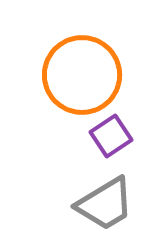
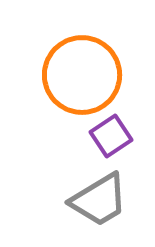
gray trapezoid: moved 6 px left, 4 px up
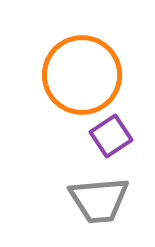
gray trapezoid: rotated 26 degrees clockwise
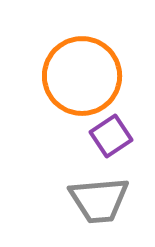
orange circle: moved 1 px down
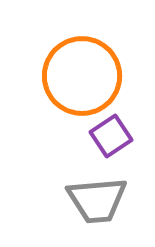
gray trapezoid: moved 2 px left
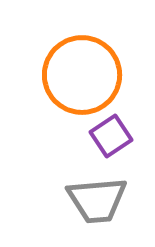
orange circle: moved 1 px up
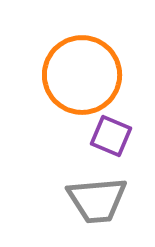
purple square: rotated 33 degrees counterclockwise
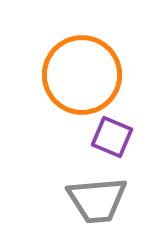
purple square: moved 1 px right, 1 px down
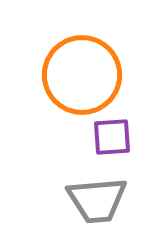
purple square: rotated 27 degrees counterclockwise
